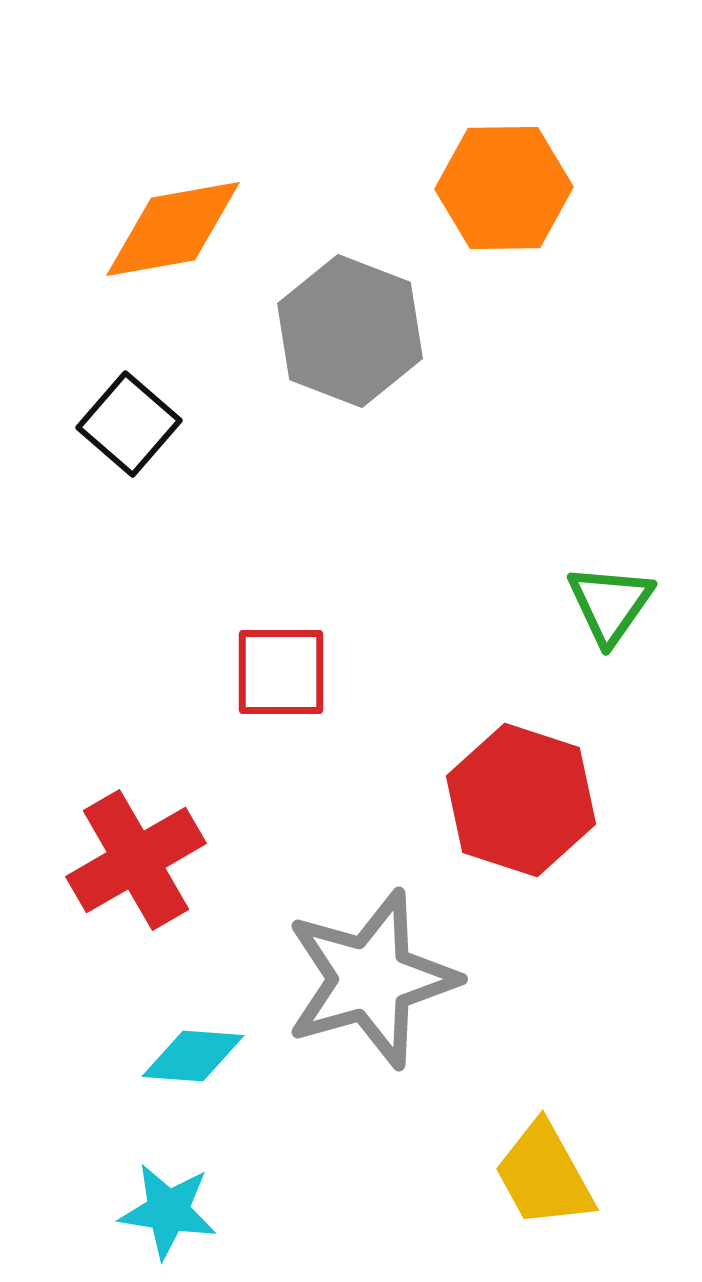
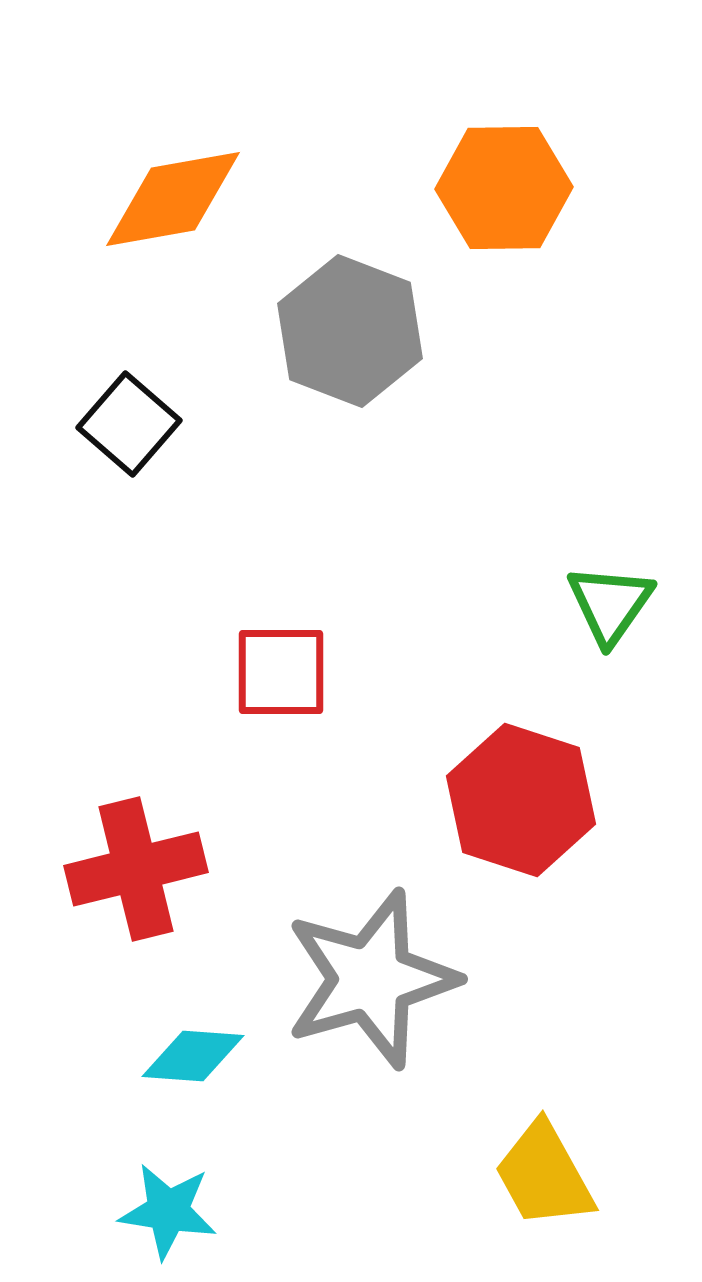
orange diamond: moved 30 px up
red cross: moved 9 px down; rotated 16 degrees clockwise
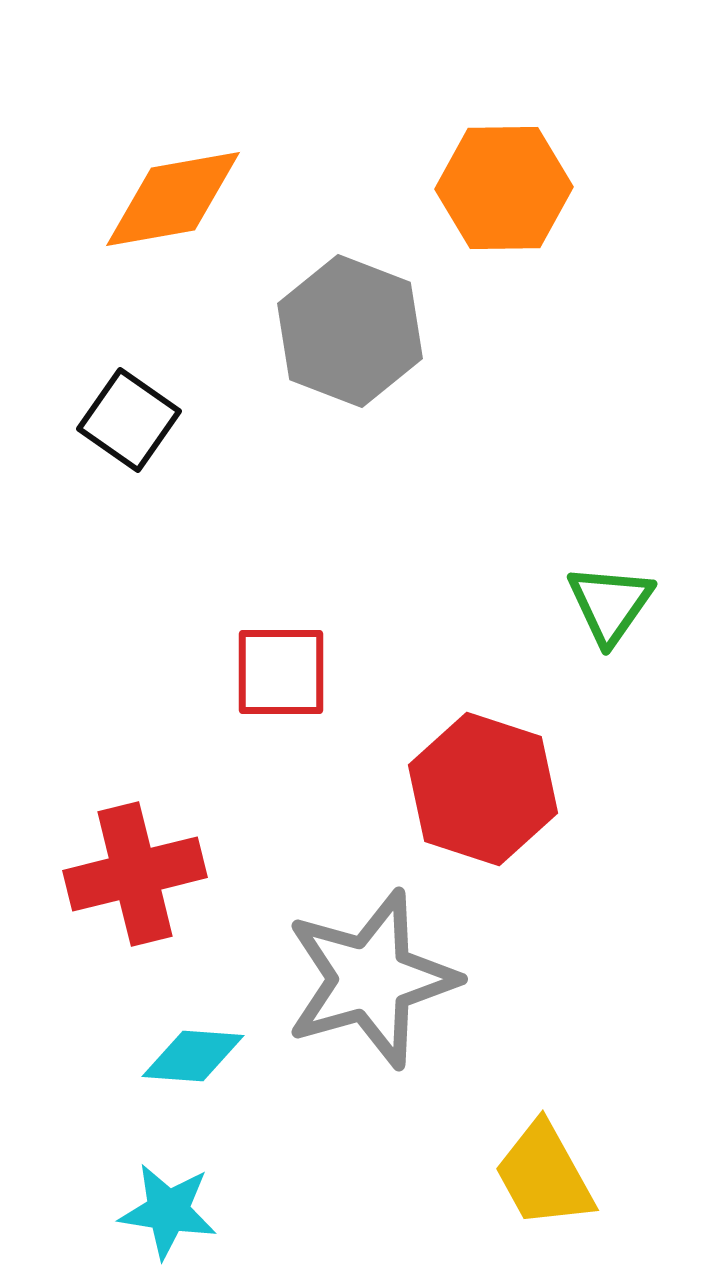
black square: moved 4 px up; rotated 6 degrees counterclockwise
red hexagon: moved 38 px left, 11 px up
red cross: moved 1 px left, 5 px down
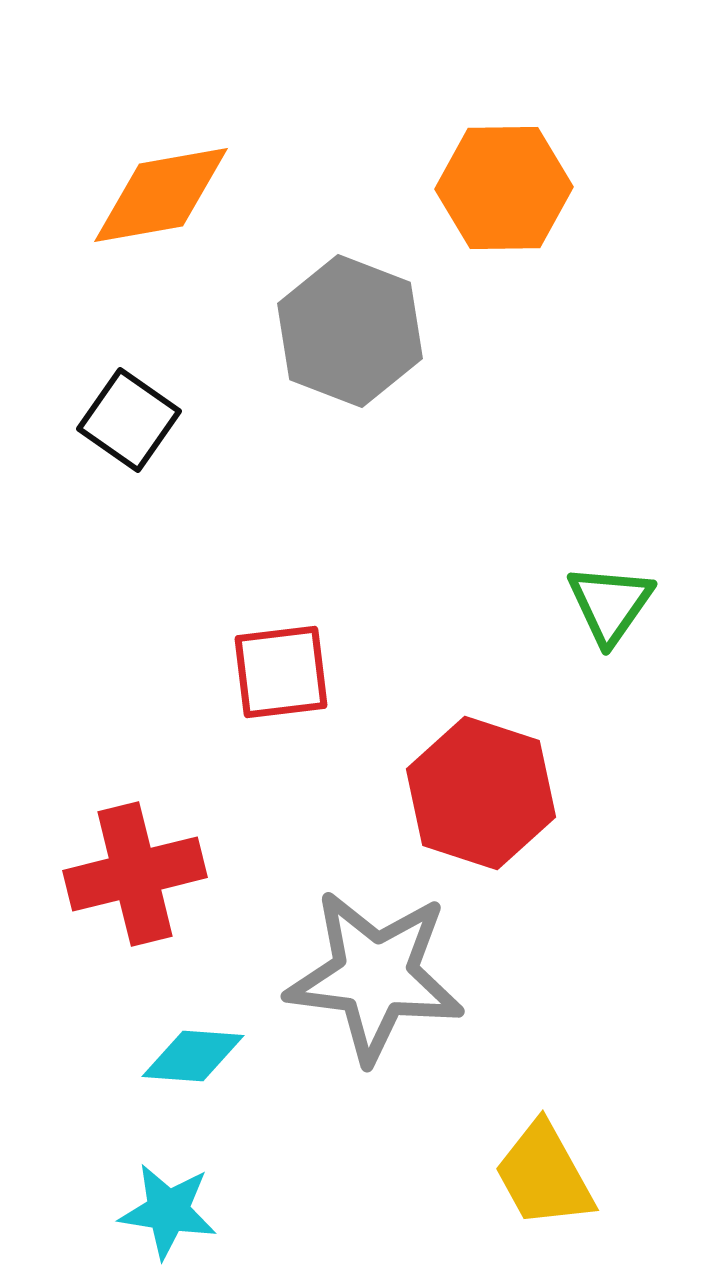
orange diamond: moved 12 px left, 4 px up
red square: rotated 7 degrees counterclockwise
red hexagon: moved 2 px left, 4 px down
gray star: moved 4 px right, 3 px up; rotated 23 degrees clockwise
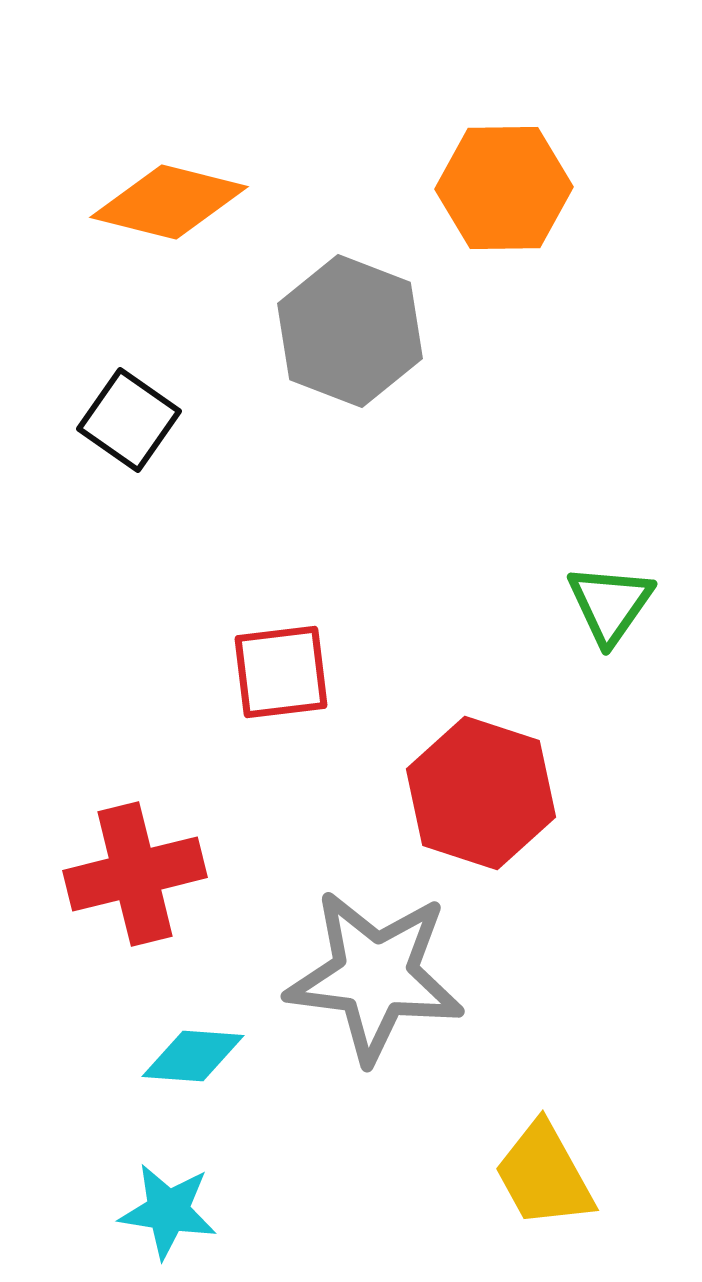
orange diamond: moved 8 px right, 7 px down; rotated 24 degrees clockwise
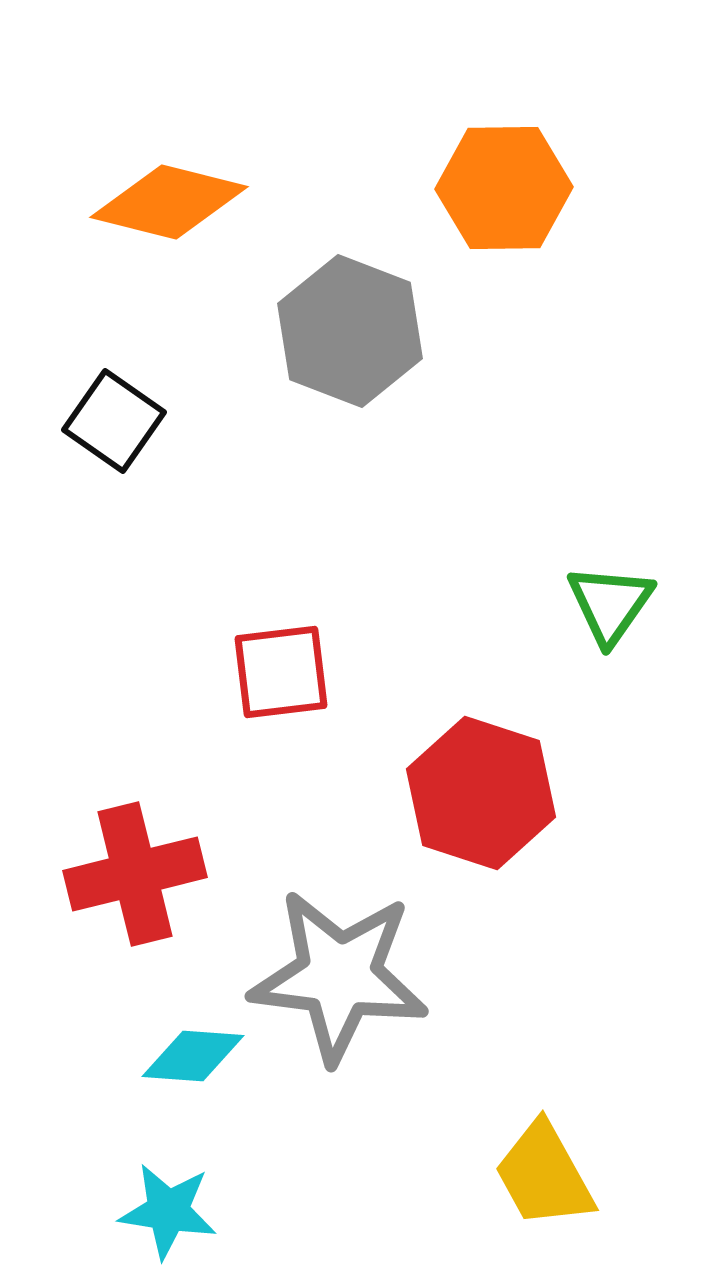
black square: moved 15 px left, 1 px down
gray star: moved 36 px left
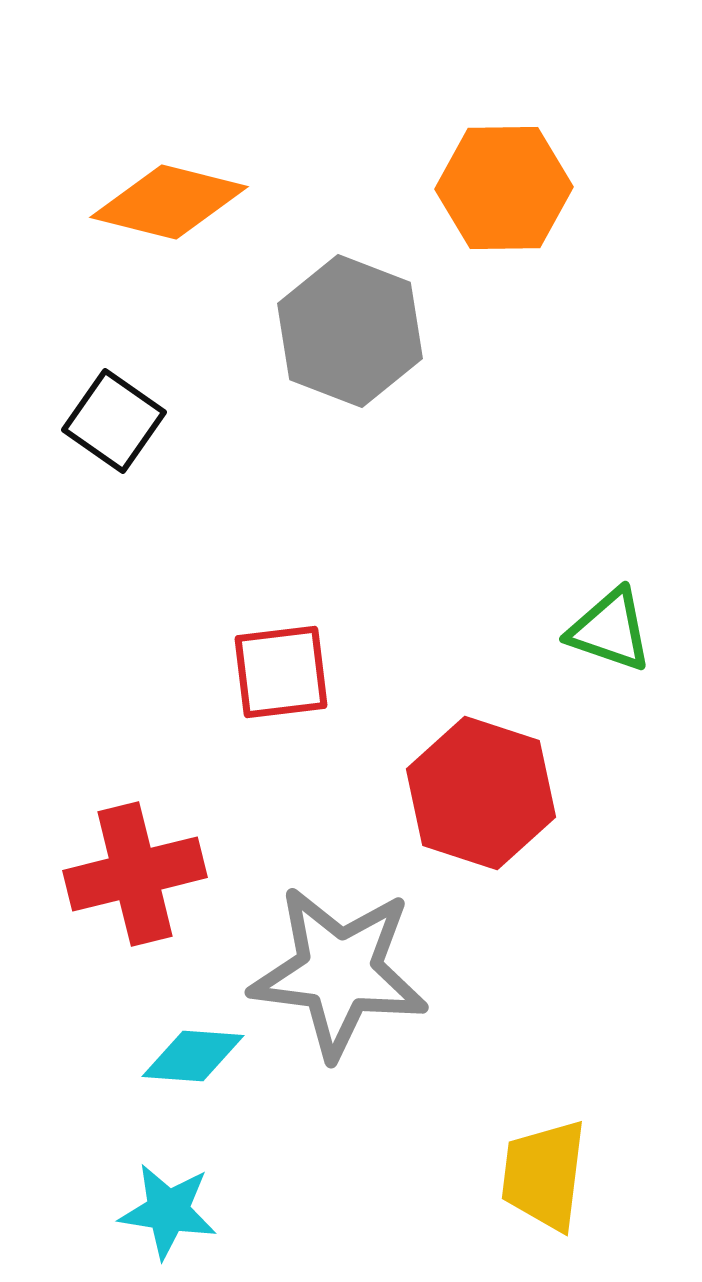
green triangle: moved 26 px down; rotated 46 degrees counterclockwise
gray star: moved 4 px up
yellow trapezoid: rotated 36 degrees clockwise
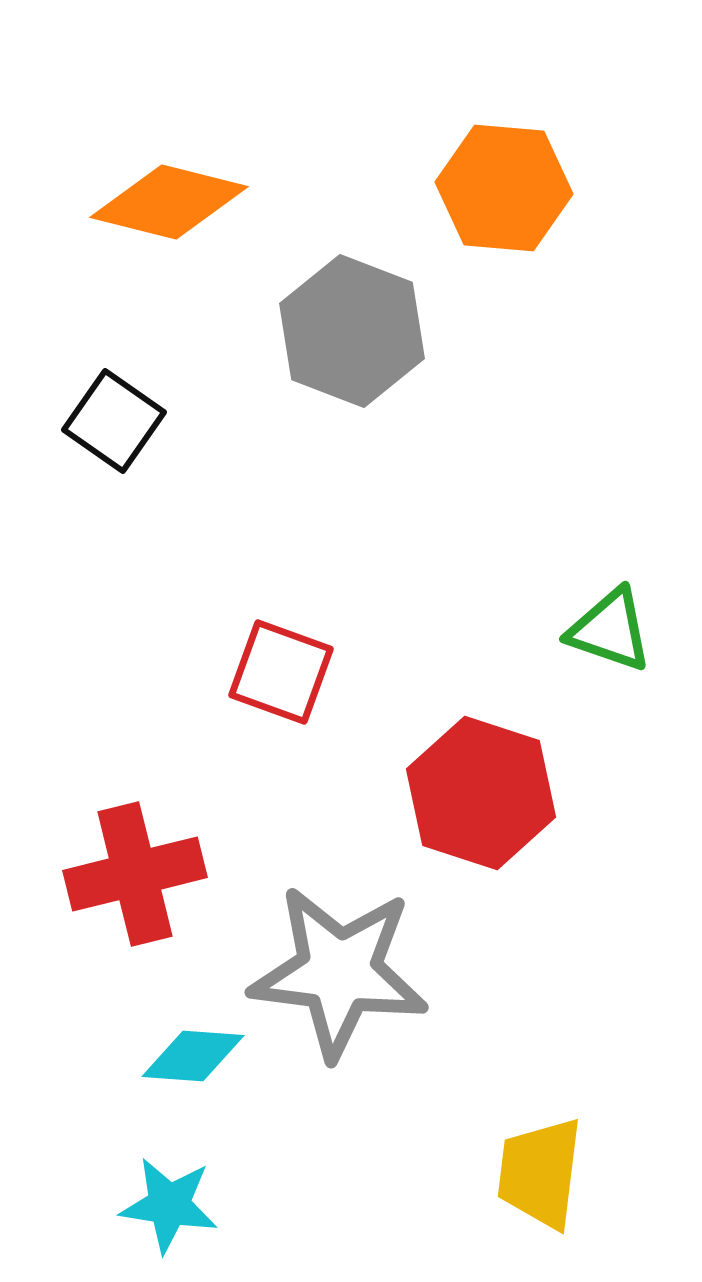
orange hexagon: rotated 6 degrees clockwise
gray hexagon: moved 2 px right
red square: rotated 27 degrees clockwise
yellow trapezoid: moved 4 px left, 2 px up
cyan star: moved 1 px right, 6 px up
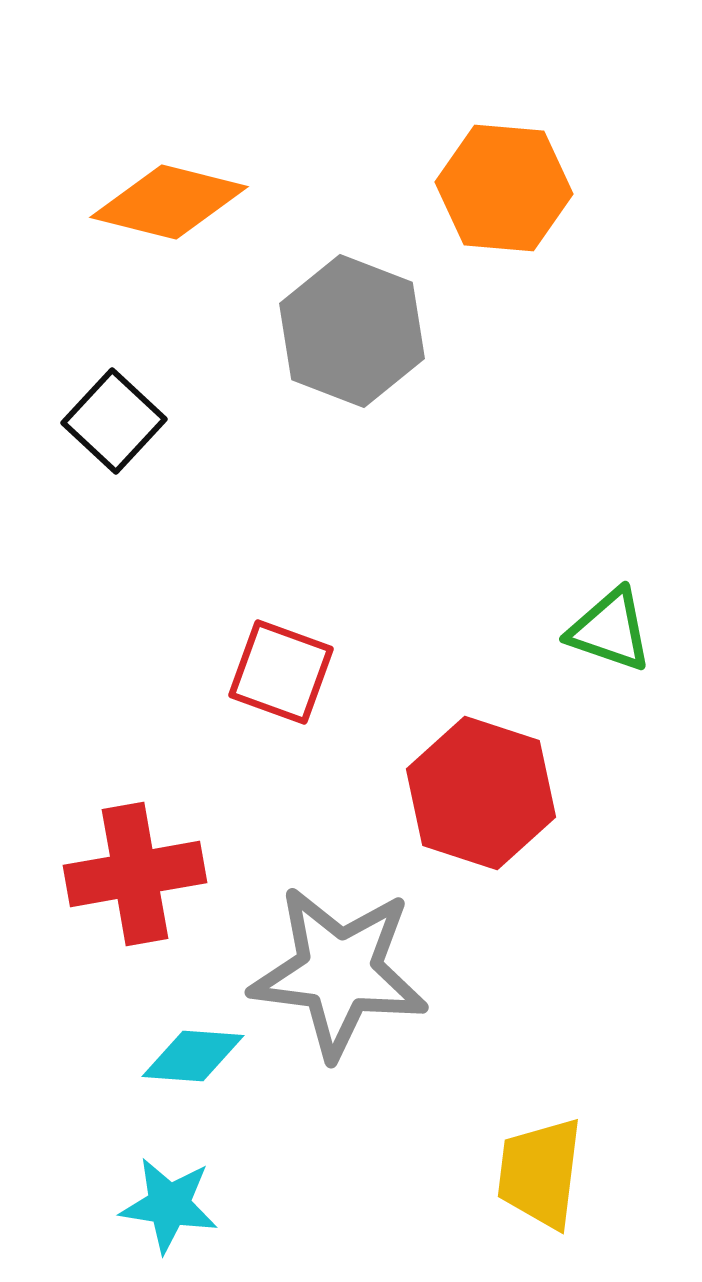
black square: rotated 8 degrees clockwise
red cross: rotated 4 degrees clockwise
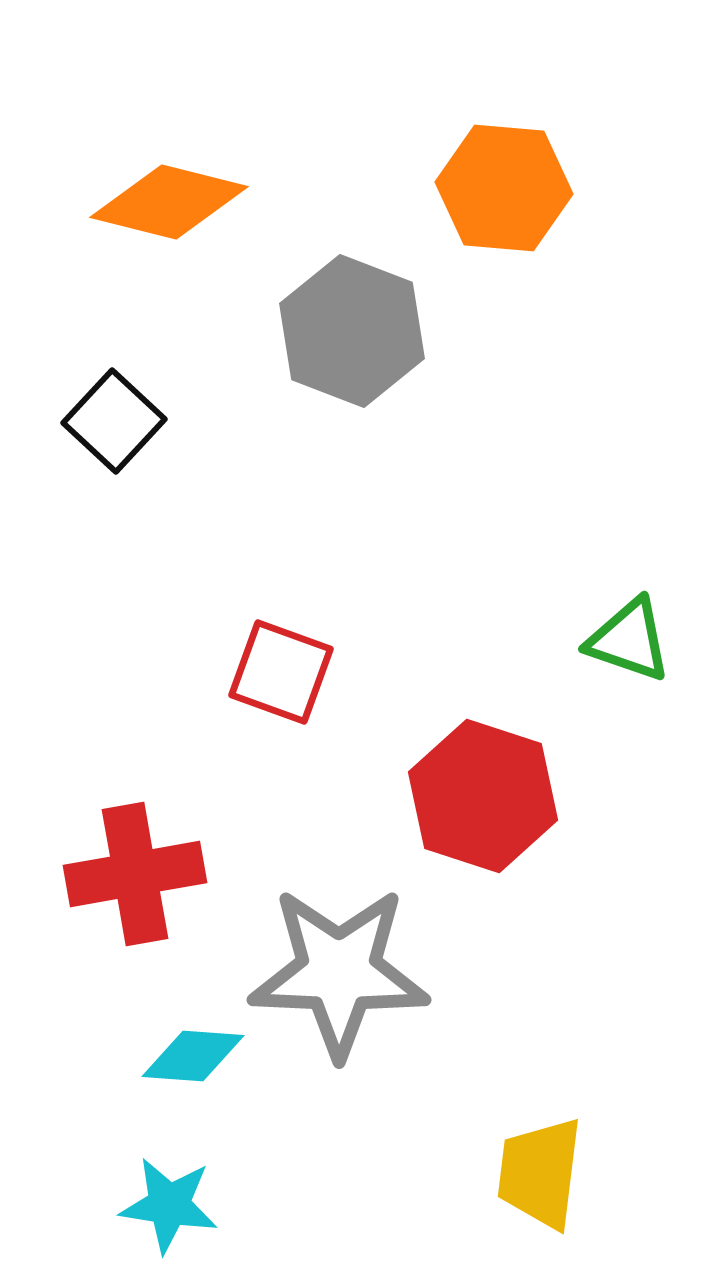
green triangle: moved 19 px right, 10 px down
red hexagon: moved 2 px right, 3 px down
gray star: rotated 5 degrees counterclockwise
